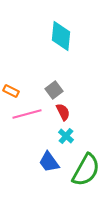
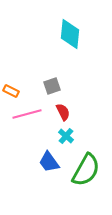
cyan diamond: moved 9 px right, 2 px up
gray square: moved 2 px left, 4 px up; rotated 18 degrees clockwise
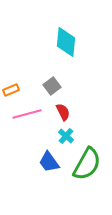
cyan diamond: moved 4 px left, 8 px down
gray square: rotated 18 degrees counterclockwise
orange rectangle: moved 1 px up; rotated 49 degrees counterclockwise
green semicircle: moved 1 px right, 6 px up
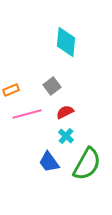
red semicircle: moved 2 px right; rotated 90 degrees counterclockwise
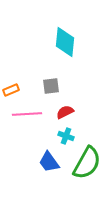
cyan diamond: moved 1 px left
gray square: moved 1 px left; rotated 30 degrees clockwise
pink line: rotated 12 degrees clockwise
cyan cross: rotated 21 degrees counterclockwise
green semicircle: moved 1 px up
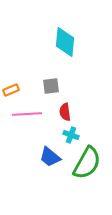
red semicircle: rotated 72 degrees counterclockwise
cyan cross: moved 5 px right, 1 px up
blue trapezoid: moved 1 px right, 5 px up; rotated 15 degrees counterclockwise
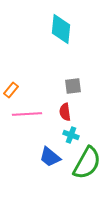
cyan diamond: moved 4 px left, 13 px up
gray square: moved 22 px right
orange rectangle: rotated 28 degrees counterclockwise
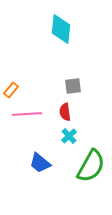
cyan cross: moved 2 px left, 1 px down; rotated 28 degrees clockwise
blue trapezoid: moved 10 px left, 6 px down
green semicircle: moved 4 px right, 3 px down
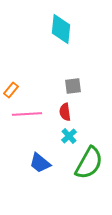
green semicircle: moved 2 px left, 3 px up
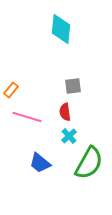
pink line: moved 3 px down; rotated 20 degrees clockwise
